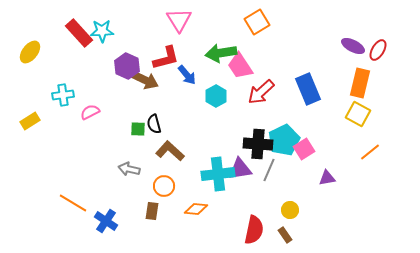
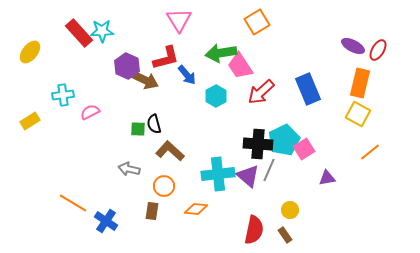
purple triangle at (240, 169): moved 8 px right, 7 px down; rotated 50 degrees clockwise
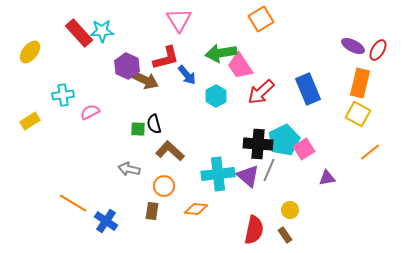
orange square at (257, 22): moved 4 px right, 3 px up
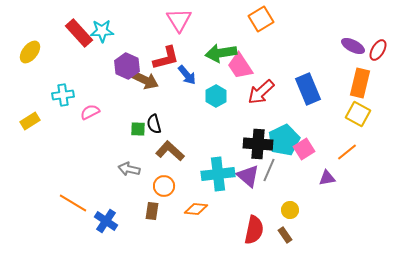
orange line at (370, 152): moved 23 px left
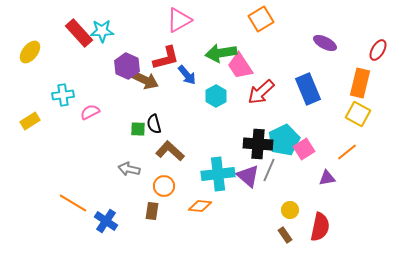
pink triangle at (179, 20): rotated 32 degrees clockwise
purple ellipse at (353, 46): moved 28 px left, 3 px up
orange diamond at (196, 209): moved 4 px right, 3 px up
red semicircle at (254, 230): moved 66 px right, 3 px up
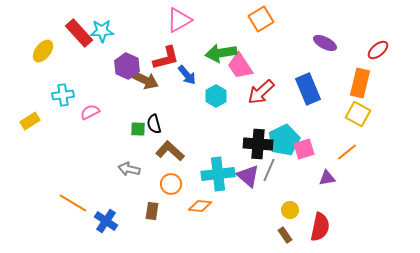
red ellipse at (378, 50): rotated 20 degrees clockwise
yellow ellipse at (30, 52): moved 13 px right, 1 px up
pink square at (304, 149): rotated 15 degrees clockwise
orange circle at (164, 186): moved 7 px right, 2 px up
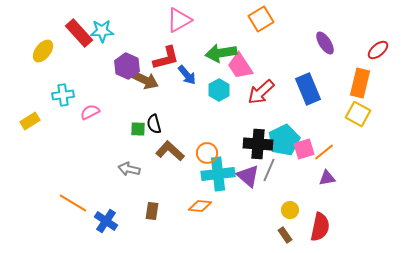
purple ellipse at (325, 43): rotated 30 degrees clockwise
cyan hexagon at (216, 96): moved 3 px right, 6 px up
orange line at (347, 152): moved 23 px left
orange circle at (171, 184): moved 36 px right, 31 px up
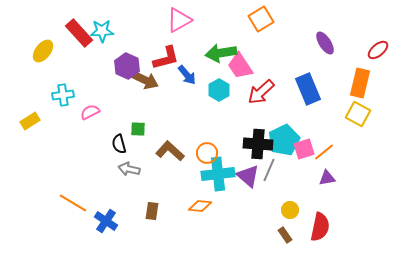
black semicircle at (154, 124): moved 35 px left, 20 px down
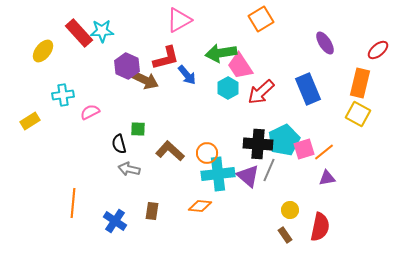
cyan hexagon at (219, 90): moved 9 px right, 2 px up
orange line at (73, 203): rotated 64 degrees clockwise
blue cross at (106, 221): moved 9 px right
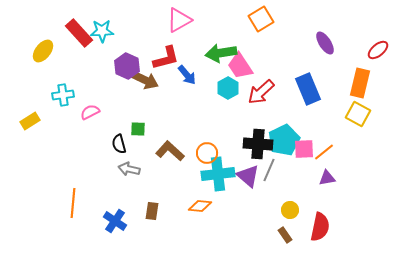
pink square at (304, 149): rotated 15 degrees clockwise
